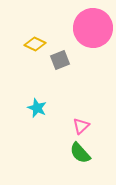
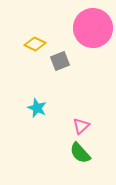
gray square: moved 1 px down
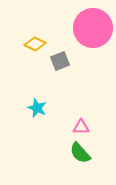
pink triangle: moved 1 px down; rotated 42 degrees clockwise
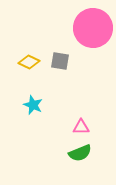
yellow diamond: moved 6 px left, 18 px down
gray square: rotated 30 degrees clockwise
cyan star: moved 4 px left, 3 px up
green semicircle: rotated 70 degrees counterclockwise
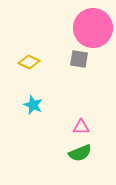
gray square: moved 19 px right, 2 px up
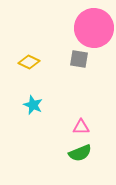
pink circle: moved 1 px right
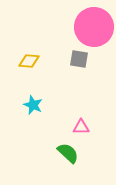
pink circle: moved 1 px up
yellow diamond: moved 1 px up; rotated 20 degrees counterclockwise
green semicircle: moved 12 px left; rotated 115 degrees counterclockwise
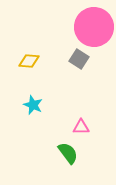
gray square: rotated 24 degrees clockwise
green semicircle: rotated 10 degrees clockwise
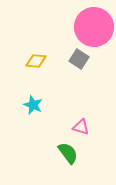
yellow diamond: moved 7 px right
pink triangle: rotated 18 degrees clockwise
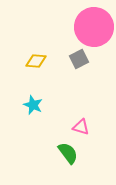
gray square: rotated 30 degrees clockwise
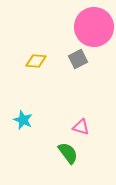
gray square: moved 1 px left
cyan star: moved 10 px left, 15 px down
